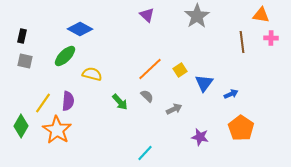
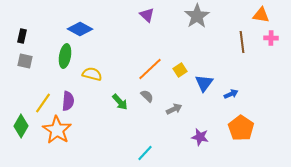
green ellipse: rotated 35 degrees counterclockwise
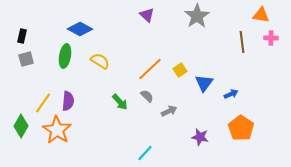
gray square: moved 1 px right, 2 px up; rotated 28 degrees counterclockwise
yellow semicircle: moved 8 px right, 13 px up; rotated 18 degrees clockwise
gray arrow: moved 5 px left, 2 px down
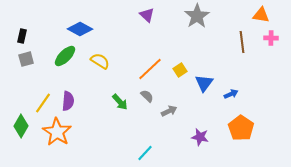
green ellipse: rotated 35 degrees clockwise
orange star: moved 2 px down
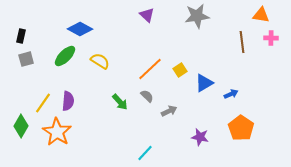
gray star: rotated 25 degrees clockwise
black rectangle: moved 1 px left
blue triangle: rotated 24 degrees clockwise
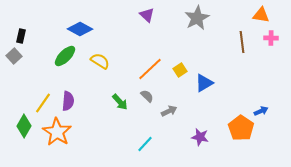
gray star: moved 2 px down; rotated 20 degrees counterclockwise
gray square: moved 12 px left, 3 px up; rotated 28 degrees counterclockwise
blue arrow: moved 30 px right, 17 px down
green diamond: moved 3 px right
cyan line: moved 9 px up
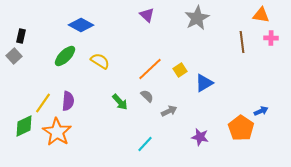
blue diamond: moved 1 px right, 4 px up
green diamond: rotated 35 degrees clockwise
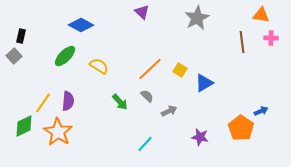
purple triangle: moved 5 px left, 3 px up
yellow semicircle: moved 1 px left, 5 px down
yellow square: rotated 24 degrees counterclockwise
orange star: moved 1 px right
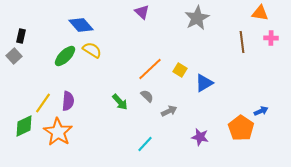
orange triangle: moved 1 px left, 2 px up
blue diamond: rotated 20 degrees clockwise
yellow semicircle: moved 7 px left, 16 px up
